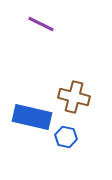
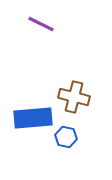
blue rectangle: moved 1 px right, 1 px down; rotated 18 degrees counterclockwise
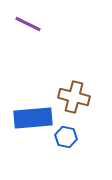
purple line: moved 13 px left
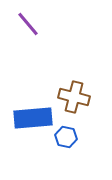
purple line: rotated 24 degrees clockwise
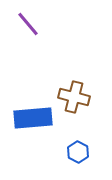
blue hexagon: moved 12 px right, 15 px down; rotated 15 degrees clockwise
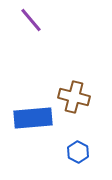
purple line: moved 3 px right, 4 px up
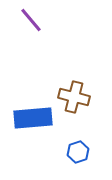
blue hexagon: rotated 15 degrees clockwise
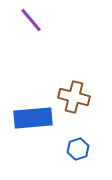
blue hexagon: moved 3 px up
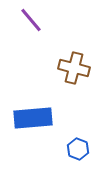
brown cross: moved 29 px up
blue hexagon: rotated 20 degrees counterclockwise
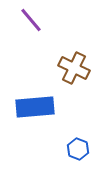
brown cross: rotated 12 degrees clockwise
blue rectangle: moved 2 px right, 11 px up
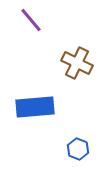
brown cross: moved 3 px right, 5 px up
